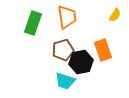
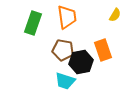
brown pentagon: rotated 25 degrees clockwise
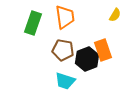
orange trapezoid: moved 2 px left
black hexagon: moved 6 px right, 3 px up; rotated 10 degrees counterclockwise
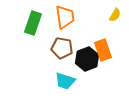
brown pentagon: moved 1 px left, 2 px up
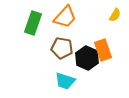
orange trapezoid: rotated 50 degrees clockwise
black hexagon: moved 1 px up; rotated 15 degrees counterclockwise
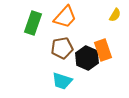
brown pentagon: rotated 20 degrees counterclockwise
cyan trapezoid: moved 3 px left
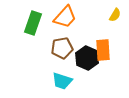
orange rectangle: rotated 15 degrees clockwise
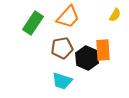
orange trapezoid: moved 3 px right
green rectangle: rotated 15 degrees clockwise
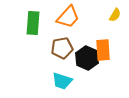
green rectangle: rotated 30 degrees counterclockwise
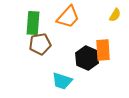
brown pentagon: moved 22 px left, 4 px up
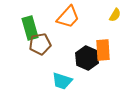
green rectangle: moved 3 px left, 5 px down; rotated 20 degrees counterclockwise
